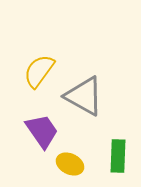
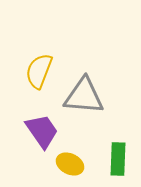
yellow semicircle: rotated 15 degrees counterclockwise
gray triangle: rotated 24 degrees counterclockwise
green rectangle: moved 3 px down
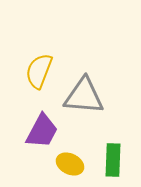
purple trapezoid: rotated 63 degrees clockwise
green rectangle: moved 5 px left, 1 px down
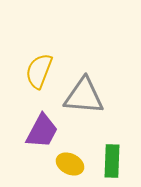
green rectangle: moved 1 px left, 1 px down
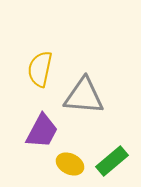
yellow semicircle: moved 1 px right, 2 px up; rotated 9 degrees counterclockwise
green rectangle: rotated 48 degrees clockwise
